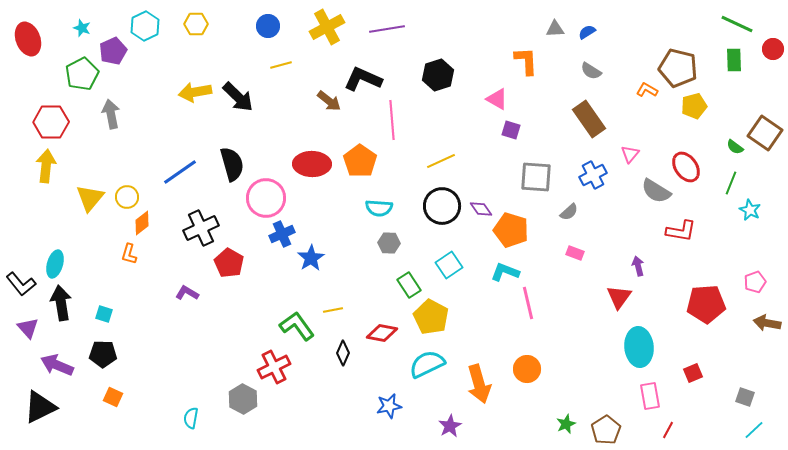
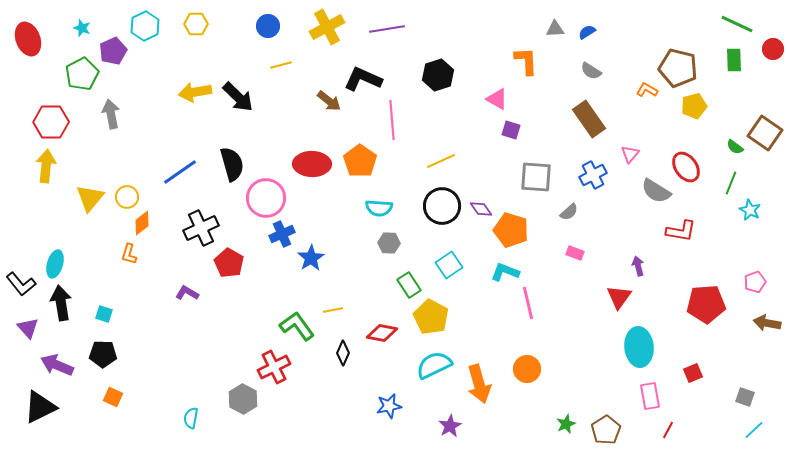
cyan semicircle at (427, 364): moved 7 px right, 1 px down
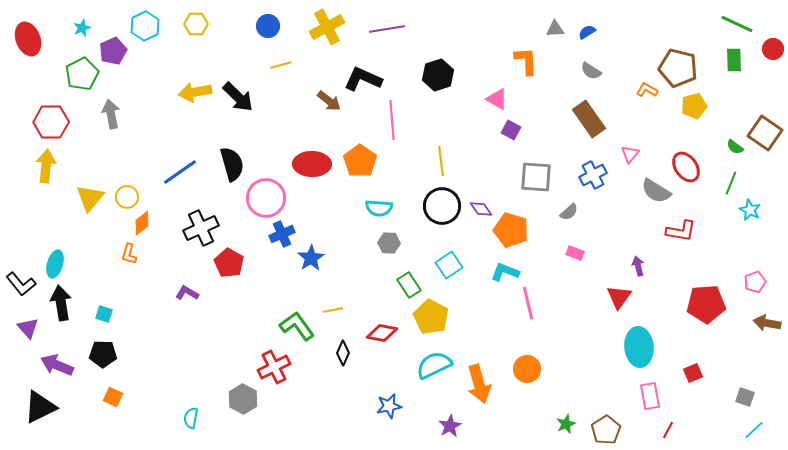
cyan star at (82, 28): rotated 30 degrees clockwise
purple square at (511, 130): rotated 12 degrees clockwise
yellow line at (441, 161): rotated 72 degrees counterclockwise
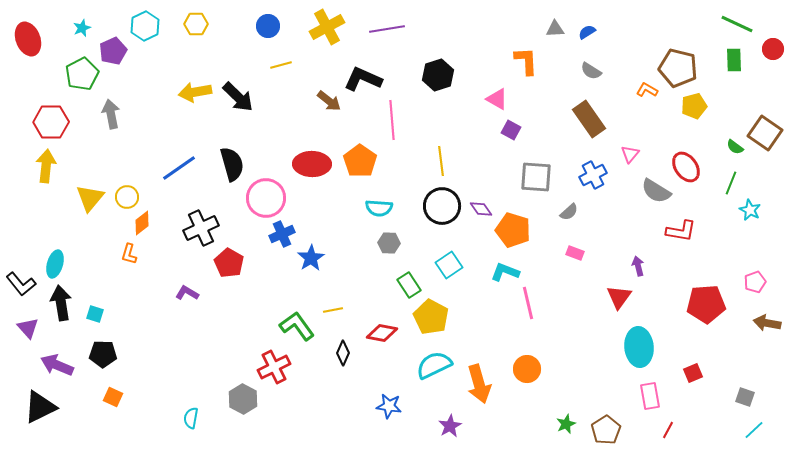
blue line at (180, 172): moved 1 px left, 4 px up
orange pentagon at (511, 230): moved 2 px right
cyan square at (104, 314): moved 9 px left
blue star at (389, 406): rotated 20 degrees clockwise
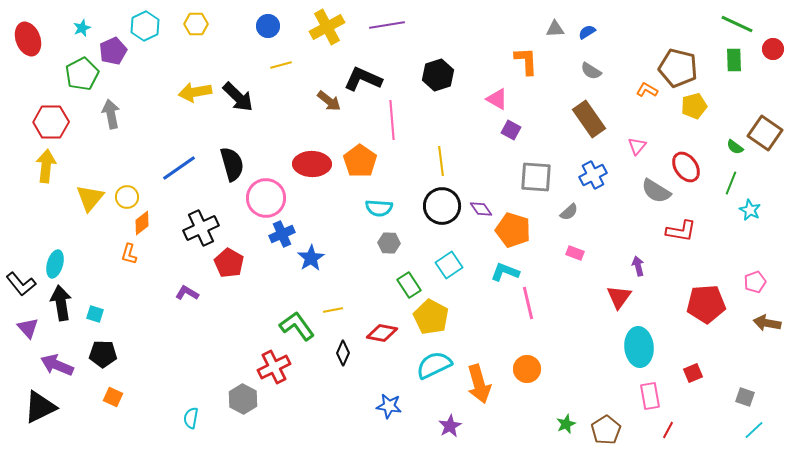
purple line at (387, 29): moved 4 px up
pink triangle at (630, 154): moved 7 px right, 8 px up
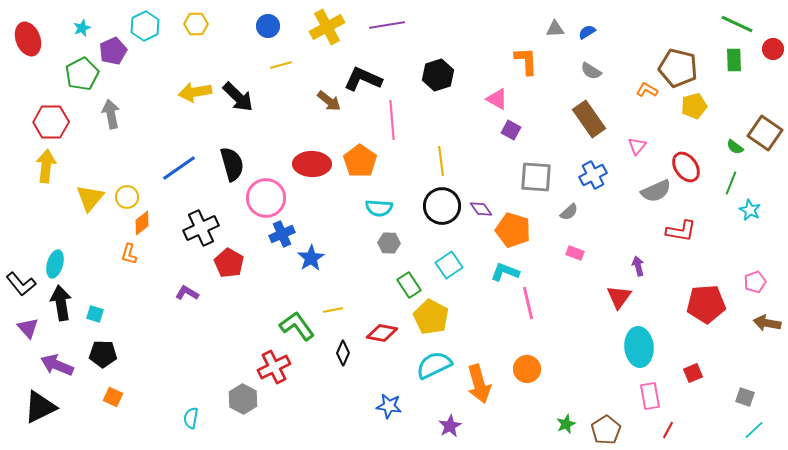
gray semicircle at (656, 191): rotated 56 degrees counterclockwise
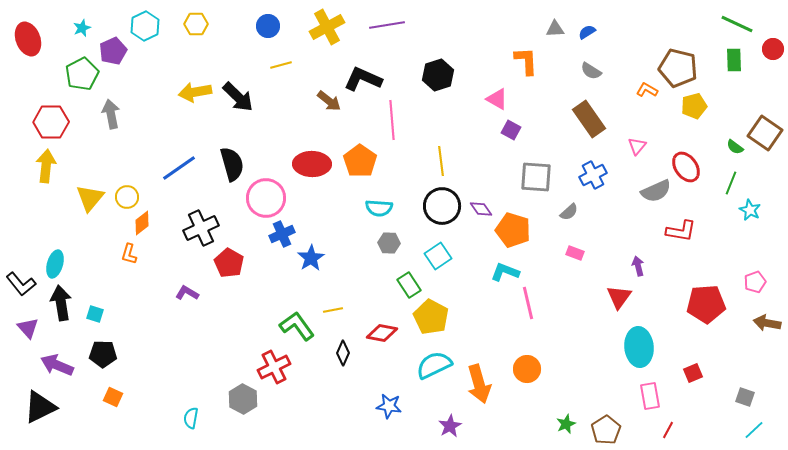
cyan square at (449, 265): moved 11 px left, 9 px up
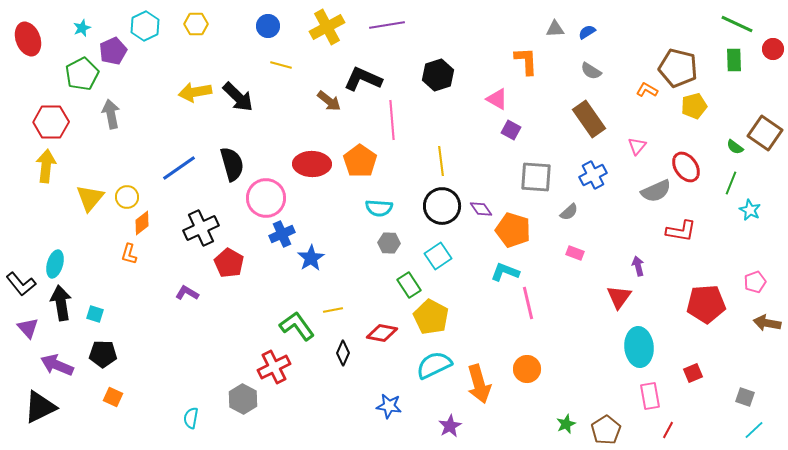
yellow line at (281, 65): rotated 30 degrees clockwise
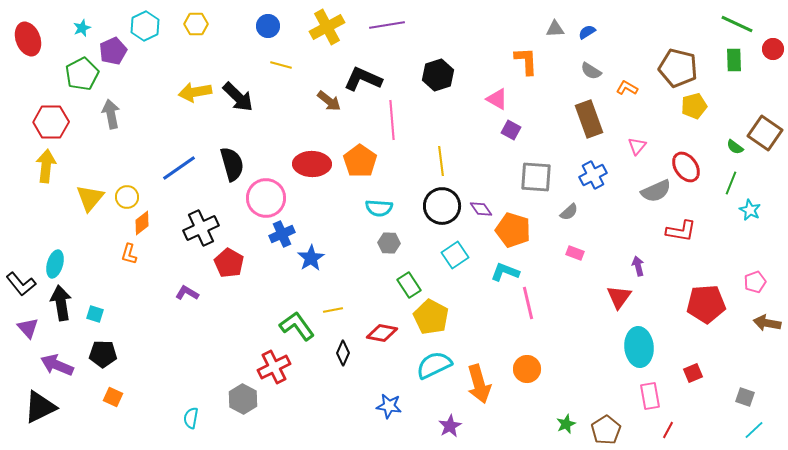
orange L-shape at (647, 90): moved 20 px left, 2 px up
brown rectangle at (589, 119): rotated 15 degrees clockwise
cyan square at (438, 256): moved 17 px right, 1 px up
